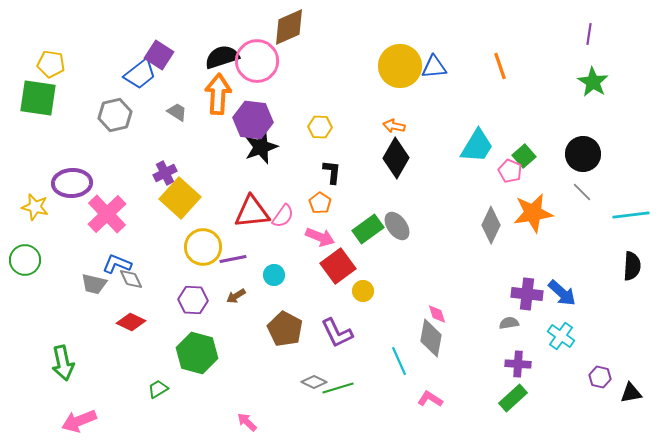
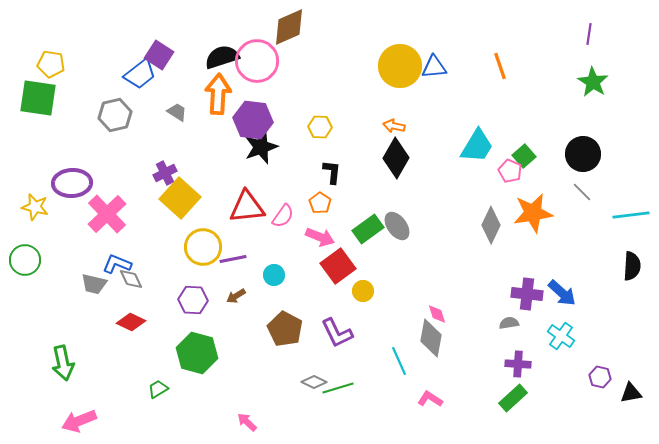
red triangle at (252, 212): moved 5 px left, 5 px up
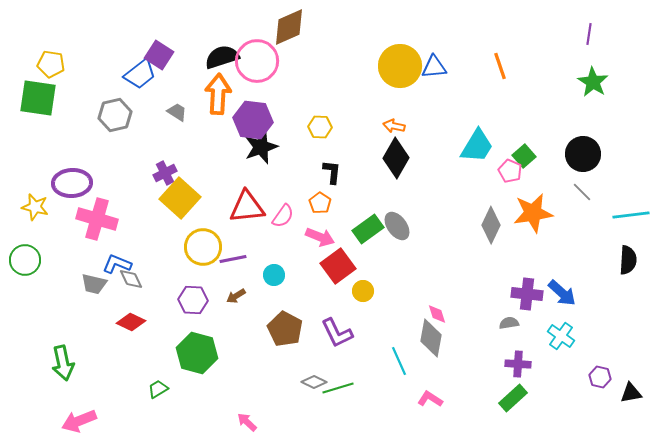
pink cross at (107, 214): moved 10 px left, 5 px down; rotated 30 degrees counterclockwise
black semicircle at (632, 266): moved 4 px left, 6 px up
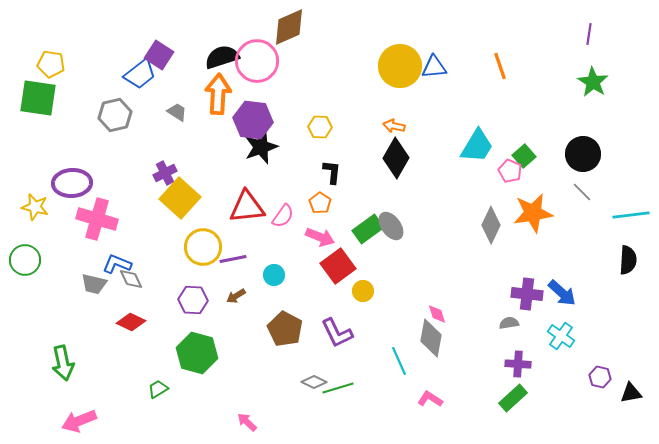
gray ellipse at (397, 226): moved 6 px left
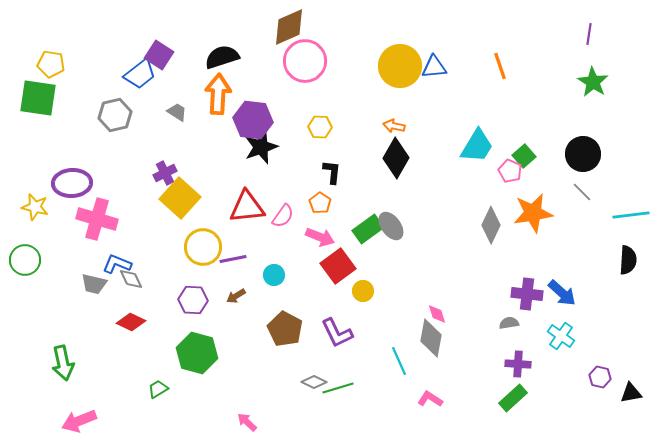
pink circle at (257, 61): moved 48 px right
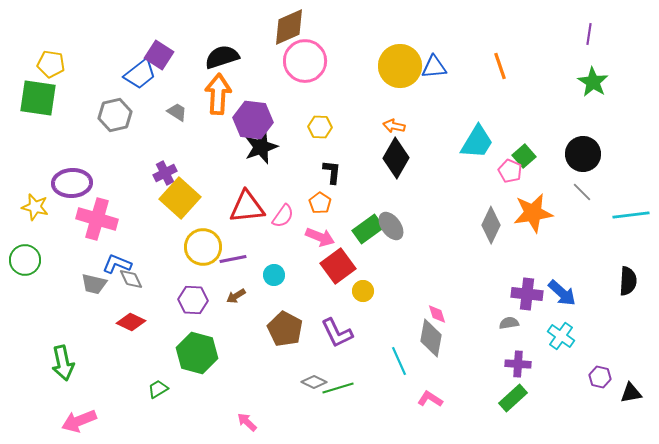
cyan trapezoid at (477, 146): moved 4 px up
black semicircle at (628, 260): moved 21 px down
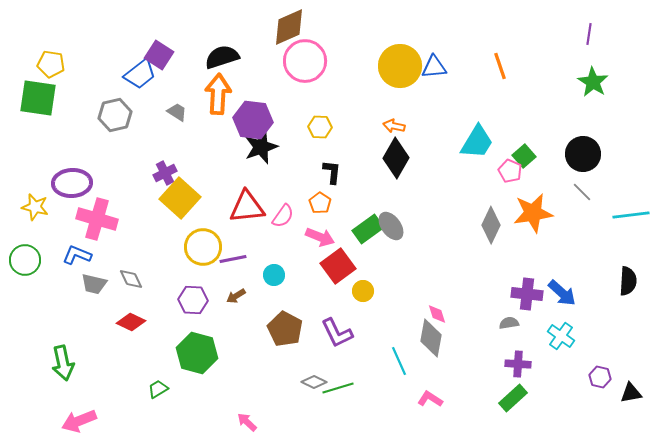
blue L-shape at (117, 264): moved 40 px left, 9 px up
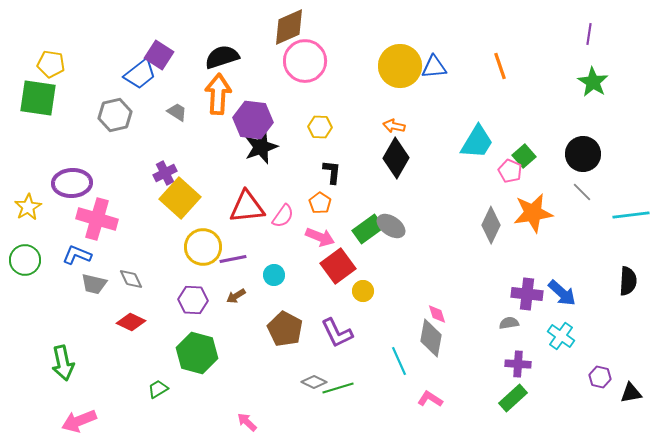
yellow star at (35, 207): moved 7 px left; rotated 28 degrees clockwise
gray ellipse at (391, 226): rotated 20 degrees counterclockwise
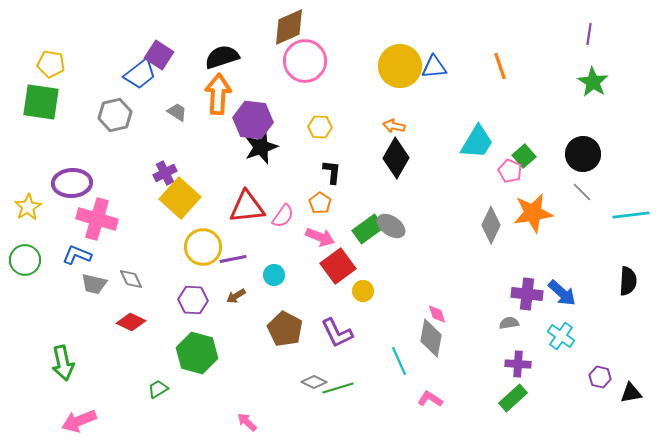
green square at (38, 98): moved 3 px right, 4 px down
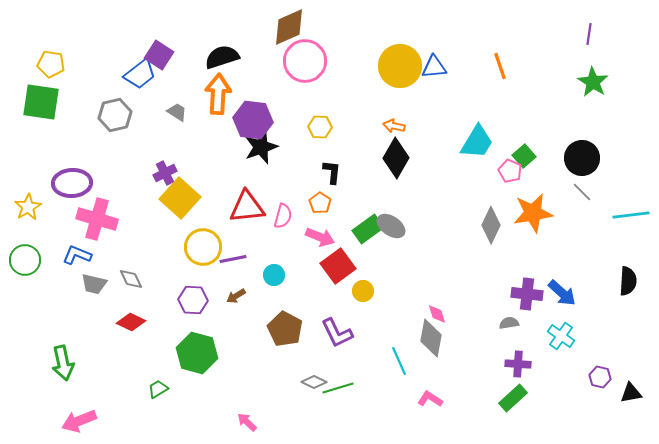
black circle at (583, 154): moved 1 px left, 4 px down
pink semicircle at (283, 216): rotated 20 degrees counterclockwise
